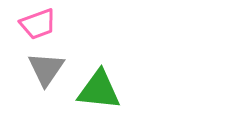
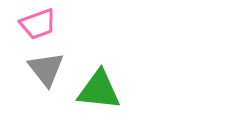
gray triangle: rotated 12 degrees counterclockwise
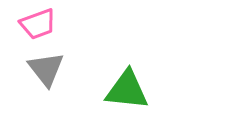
green triangle: moved 28 px right
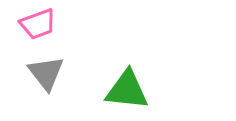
gray triangle: moved 4 px down
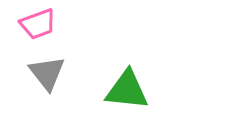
gray triangle: moved 1 px right
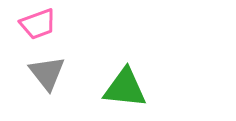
green triangle: moved 2 px left, 2 px up
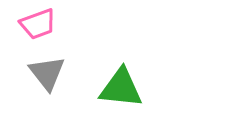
green triangle: moved 4 px left
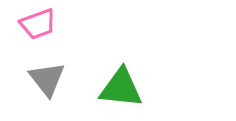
gray triangle: moved 6 px down
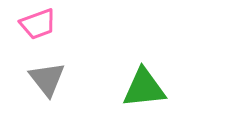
green triangle: moved 23 px right; rotated 12 degrees counterclockwise
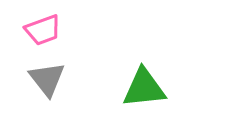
pink trapezoid: moved 5 px right, 6 px down
